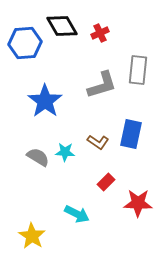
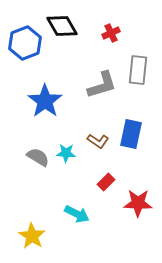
red cross: moved 11 px right
blue hexagon: rotated 16 degrees counterclockwise
brown L-shape: moved 1 px up
cyan star: moved 1 px right, 1 px down
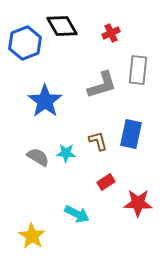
brown L-shape: rotated 140 degrees counterclockwise
red rectangle: rotated 12 degrees clockwise
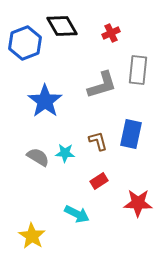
cyan star: moved 1 px left
red rectangle: moved 7 px left, 1 px up
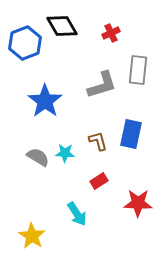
cyan arrow: rotated 30 degrees clockwise
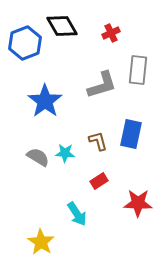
yellow star: moved 9 px right, 6 px down
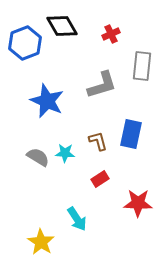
red cross: moved 1 px down
gray rectangle: moved 4 px right, 4 px up
blue star: moved 2 px right; rotated 12 degrees counterclockwise
red rectangle: moved 1 px right, 2 px up
cyan arrow: moved 5 px down
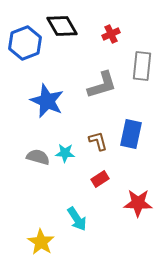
gray semicircle: rotated 15 degrees counterclockwise
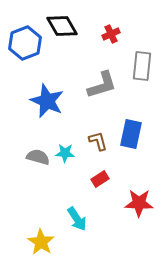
red star: moved 1 px right
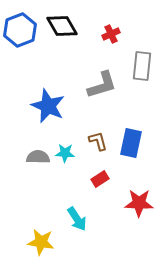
blue hexagon: moved 5 px left, 13 px up
blue star: moved 1 px right, 5 px down
blue rectangle: moved 9 px down
gray semicircle: rotated 15 degrees counterclockwise
yellow star: rotated 24 degrees counterclockwise
